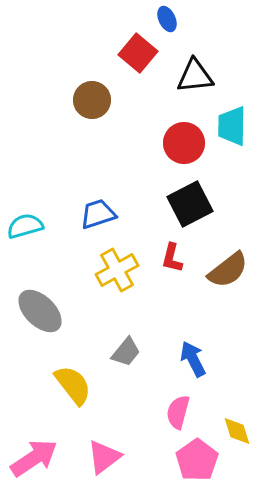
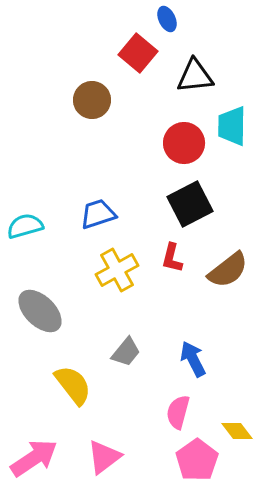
yellow diamond: rotated 20 degrees counterclockwise
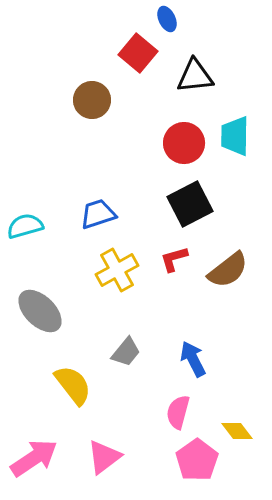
cyan trapezoid: moved 3 px right, 10 px down
red L-shape: moved 2 px right, 1 px down; rotated 60 degrees clockwise
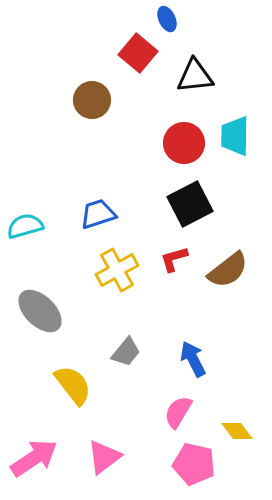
pink semicircle: rotated 16 degrees clockwise
pink pentagon: moved 3 px left, 4 px down; rotated 24 degrees counterclockwise
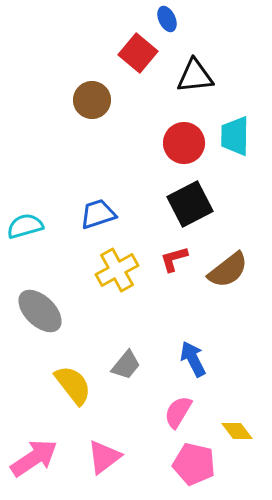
gray trapezoid: moved 13 px down
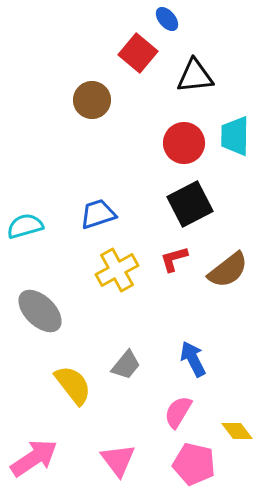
blue ellipse: rotated 15 degrees counterclockwise
pink triangle: moved 14 px right, 3 px down; rotated 30 degrees counterclockwise
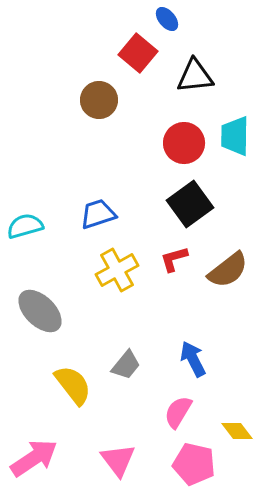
brown circle: moved 7 px right
black square: rotated 9 degrees counterclockwise
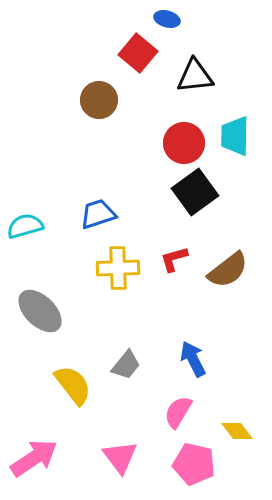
blue ellipse: rotated 35 degrees counterclockwise
black square: moved 5 px right, 12 px up
yellow cross: moved 1 px right, 2 px up; rotated 27 degrees clockwise
pink triangle: moved 2 px right, 3 px up
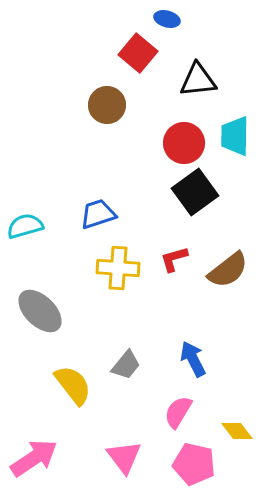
black triangle: moved 3 px right, 4 px down
brown circle: moved 8 px right, 5 px down
yellow cross: rotated 6 degrees clockwise
pink triangle: moved 4 px right
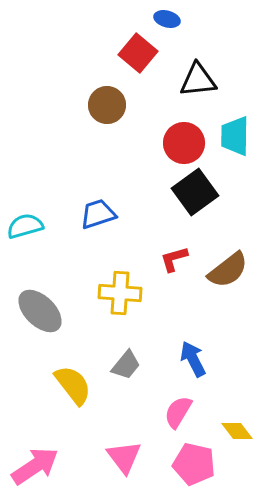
yellow cross: moved 2 px right, 25 px down
pink arrow: moved 1 px right, 8 px down
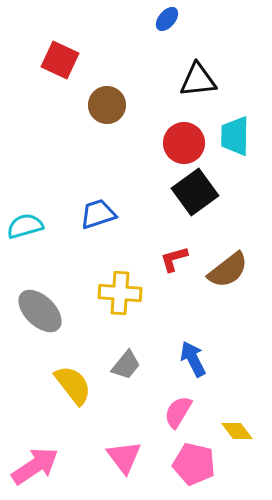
blue ellipse: rotated 65 degrees counterclockwise
red square: moved 78 px left, 7 px down; rotated 15 degrees counterclockwise
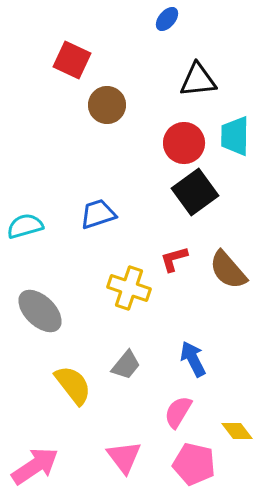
red square: moved 12 px right
brown semicircle: rotated 87 degrees clockwise
yellow cross: moved 9 px right, 5 px up; rotated 15 degrees clockwise
